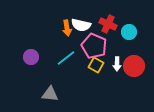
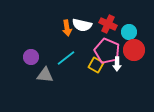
white semicircle: moved 1 px right
pink pentagon: moved 13 px right, 5 px down
red circle: moved 16 px up
gray triangle: moved 5 px left, 19 px up
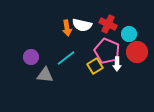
cyan circle: moved 2 px down
red circle: moved 3 px right, 2 px down
yellow square: moved 1 px left, 1 px down; rotated 28 degrees clockwise
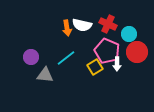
yellow square: moved 1 px down
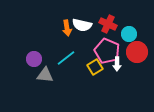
purple circle: moved 3 px right, 2 px down
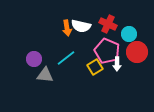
white semicircle: moved 1 px left, 1 px down
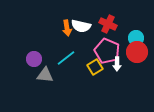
cyan circle: moved 7 px right, 4 px down
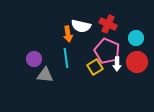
orange arrow: moved 1 px right, 6 px down
red circle: moved 10 px down
cyan line: rotated 60 degrees counterclockwise
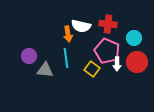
red cross: rotated 18 degrees counterclockwise
cyan circle: moved 2 px left
purple circle: moved 5 px left, 3 px up
yellow square: moved 3 px left, 2 px down; rotated 21 degrees counterclockwise
gray triangle: moved 5 px up
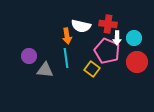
orange arrow: moved 1 px left, 2 px down
white arrow: moved 26 px up
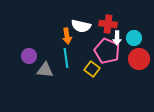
red circle: moved 2 px right, 3 px up
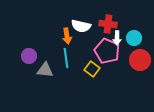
red circle: moved 1 px right, 1 px down
